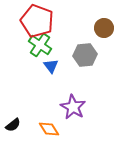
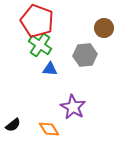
blue triangle: moved 1 px left, 3 px down; rotated 49 degrees counterclockwise
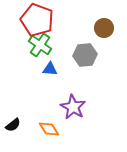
red pentagon: moved 1 px up
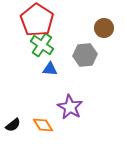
red pentagon: rotated 12 degrees clockwise
green cross: moved 2 px right
purple star: moved 3 px left
orange diamond: moved 6 px left, 4 px up
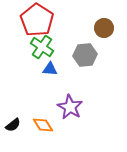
green cross: moved 2 px down
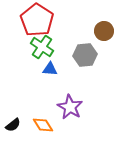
brown circle: moved 3 px down
